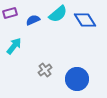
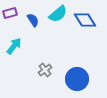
blue semicircle: rotated 80 degrees clockwise
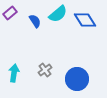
purple rectangle: rotated 24 degrees counterclockwise
blue semicircle: moved 2 px right, 1 px down
cyan arrow: moved 27 px down; rotated 30 degrees counterclockwise
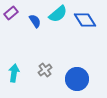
purple rectangle: moved 1 px right
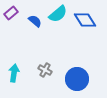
blue semicircle: rotated 16 degrees counterclockwise
gray cross: rotated 24 degrees counterclockwise
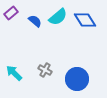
cyan semicircle: moved 3 px down
cyan arrow: rotated 54 degrees counterclockwise
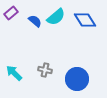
cyan semicircle: moved 2 px left
gray cross: rotated 16 degrees counterclockwise
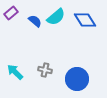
cyan arrow: moved 1 px right, 1 px up
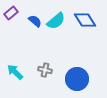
cyan semicircle: moved 4 px down
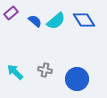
blue diamond: moved 1 px left
